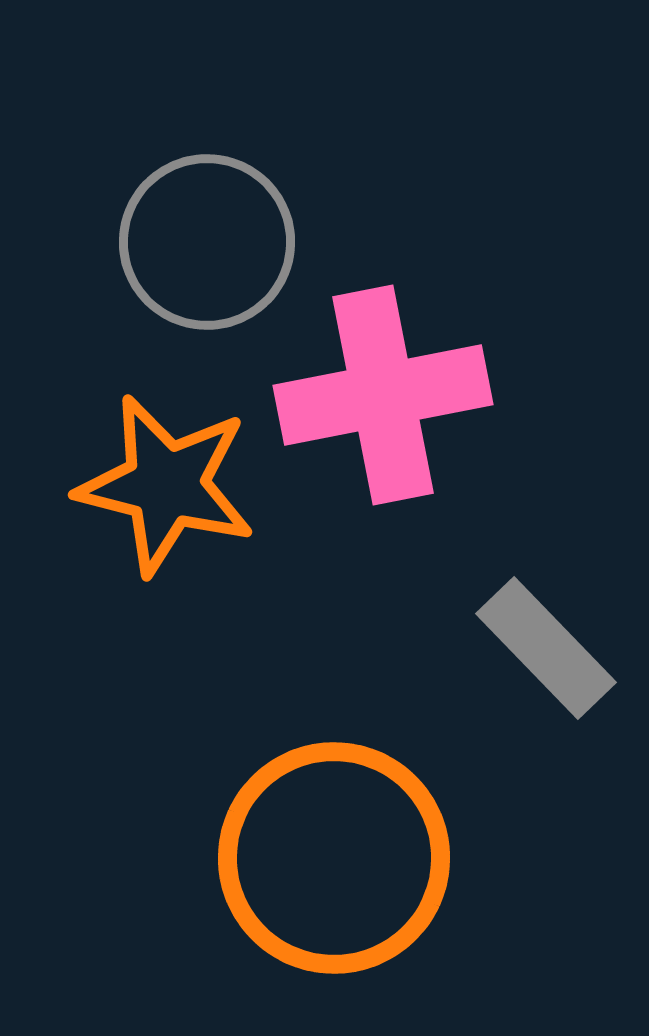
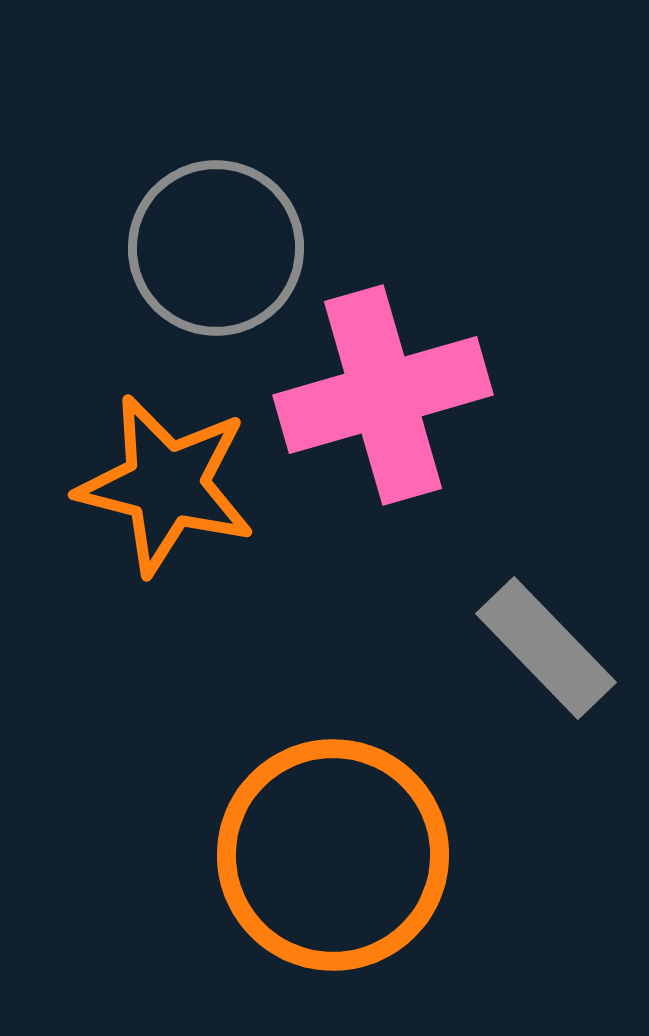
gray circle: moved 9 px right, 6 px down
pink cross: rotated 5 degrees counterclockwise
orange circle: moved 1 px left, 3 px up
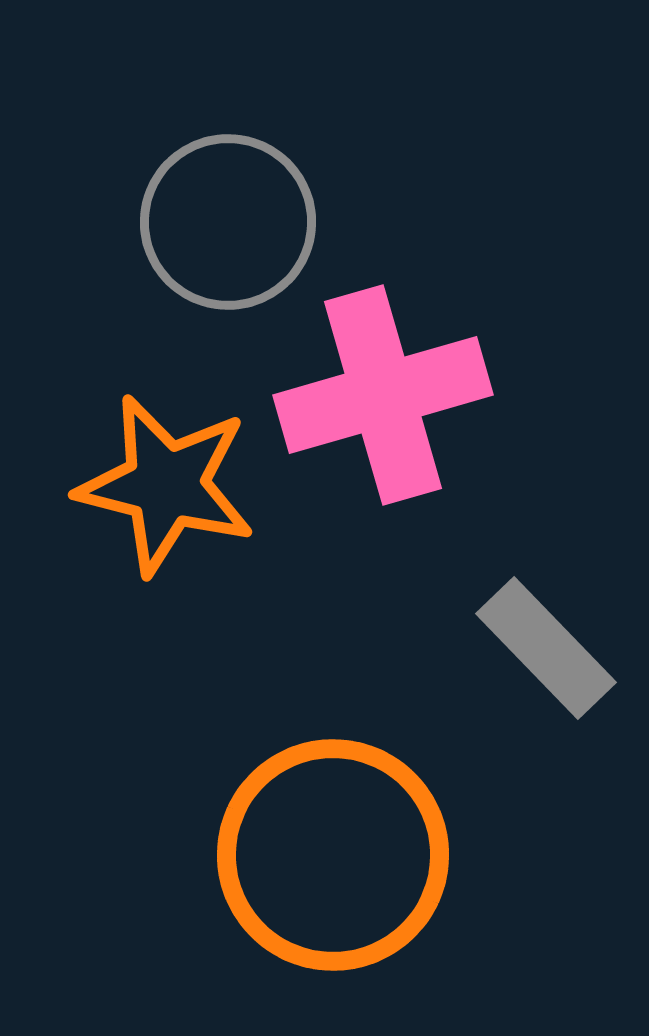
gray circle: moved 12 px right, 26 px up
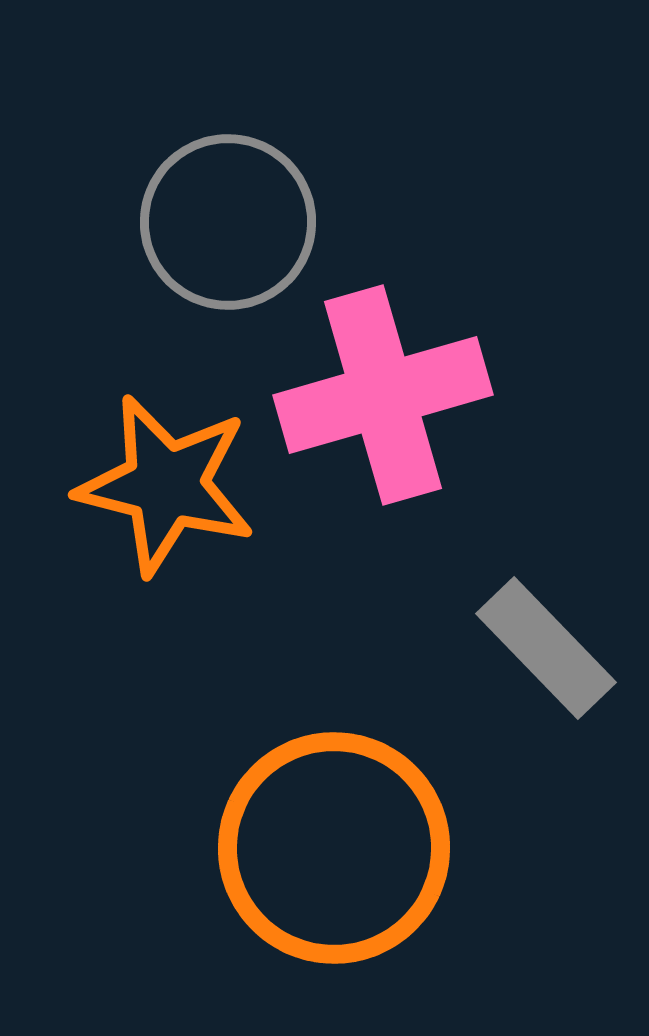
orange circle: moved 1 px right, 7 px up
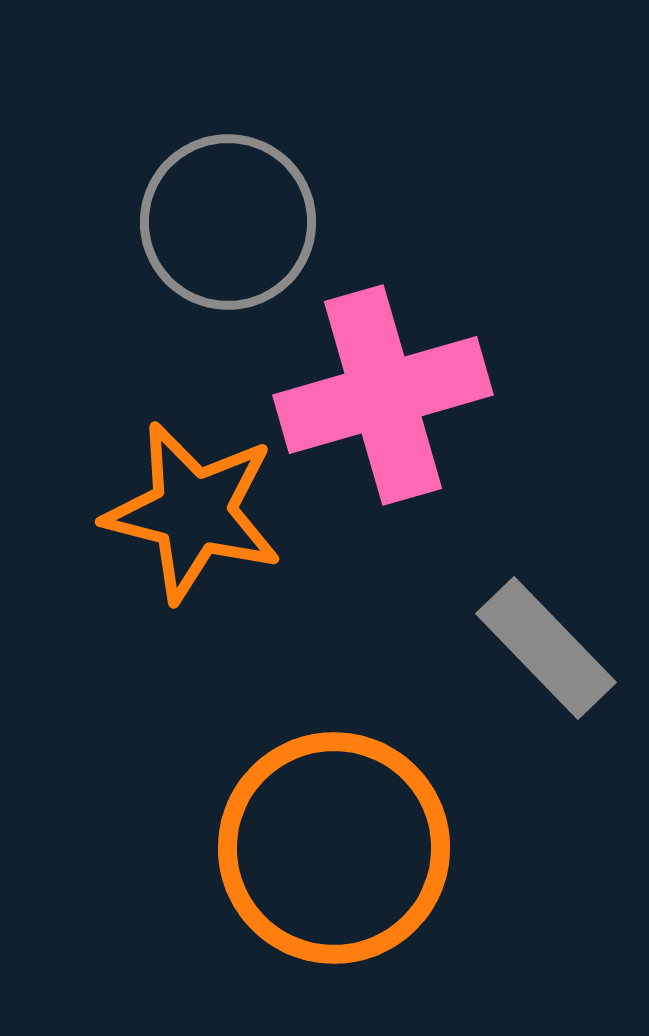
orange star: moved 27 px right, 27 px down
